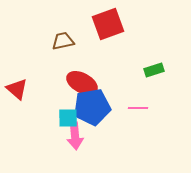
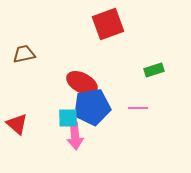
brown trapezoid: moved 39 px left, 13 px down
red triangle: moved 35 px down
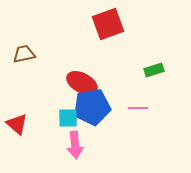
pink arrow: moved 9 px down
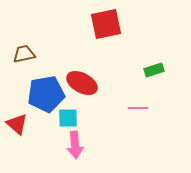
red square: moved 2 px left; rotated 8 degrees clockwise
blue pentagon: moved 46 px left, 13 px up
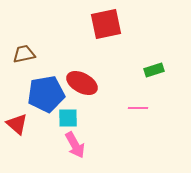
pink arrow: rotated 24 degrees counterclockwise
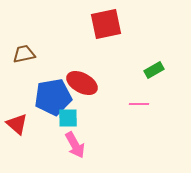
green rectangle: rotated 12 degrees counterclockwise
blue pentagon: moved 7 px right, 3 px down
pink line: moved 1 px right, 4 px up
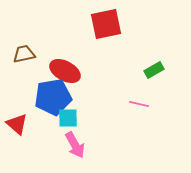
red ellipse: moved 17 px left, 12 px up
pink line: rotated 12 degrees clockwise
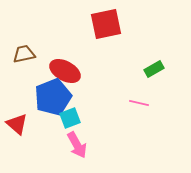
green rectangle: moved 1 px up
blue pentagon: rotated 12 degrees counterclockwise
pink line: moved 1 px up
cyan square: moved 2 px right; rotated 20 degrees counterclockwise
pink arrow: moved 2 px right
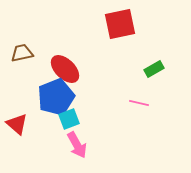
red square: moved 14 px right
brown trapezoid: moved 2 px left, 1 px up
red ellipse: moved 2 px up; rotated 16 degrees clockwise
blue pentagon: moved 3 px right
cyan square: moved 1 px left, 1 px down
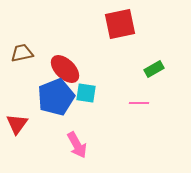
pink line: rotated 12 degrees counterclockwise
cyan square: moved 17 px right, 26 px up; rotated 30 degrees clockwise
red triangle: rotated 25 degrees clockwise
